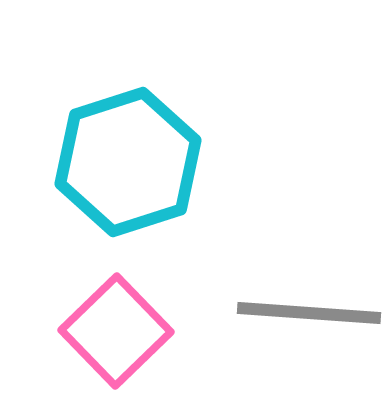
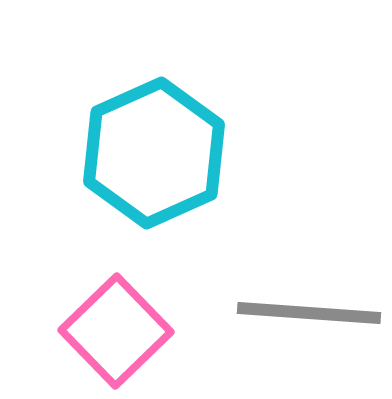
cyan hexagon: moved 26 px right, 9 px up; rotated 6 degrees counterclockwise
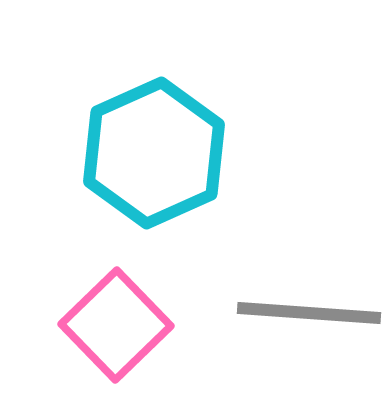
pink square: moved 6 px up
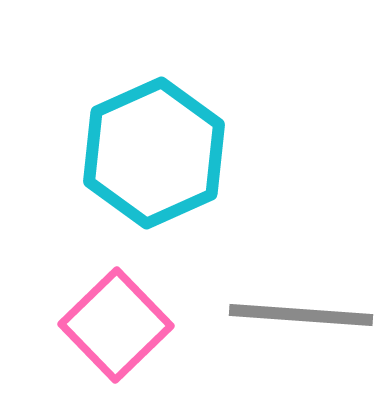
gray line: moved 8 px left, 2 px down
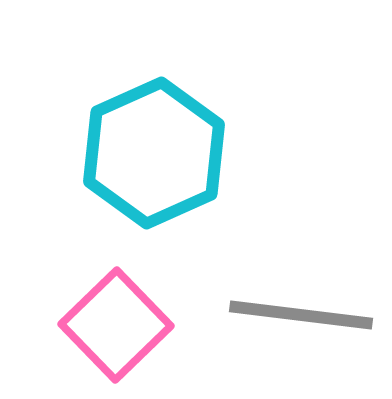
gray line: rotated 3 degrees clockwise
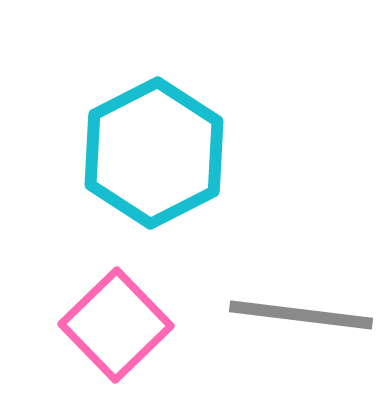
cyan hexagon: rotated 3 degrees counterclockwise
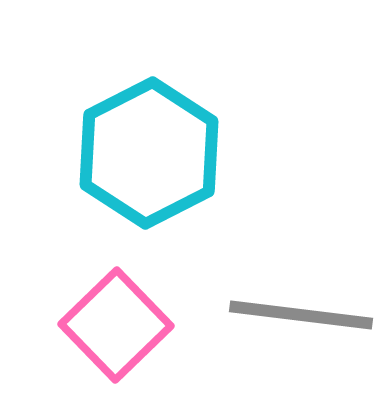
cyan hexagon: moved 5 px left
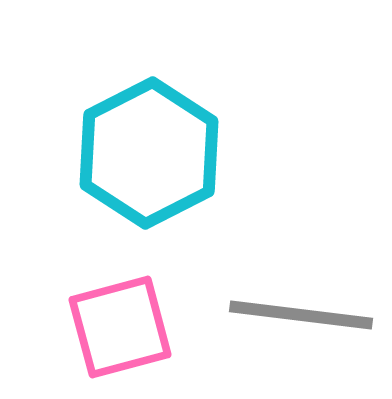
pink square: moved 4 px right, 2 px down; rotated 29 degrees clockwise
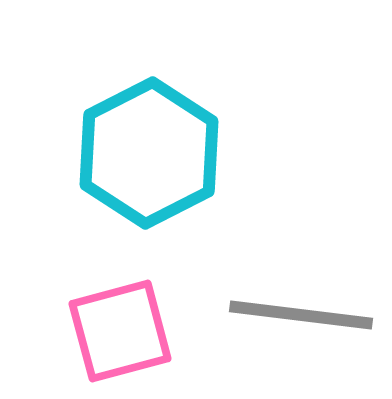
pink square: moved 4 px down
